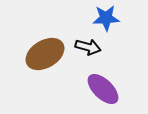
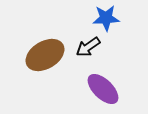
black arrow: rotated 130 degrees clockwise
brown ellipse: moved 1 px down
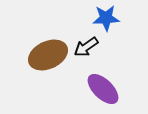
black arrow: moved 2 px left
brown ellipse: moved 3 px right; rotated 6 degrees clockwise
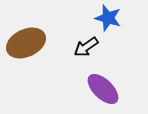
blue star: moved 2 px right; rotated 20 degrees clockwise
brown ellipse: moved 22 px left, 12 px up
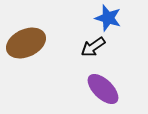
black arrow: moved 7 px right
